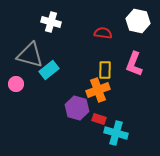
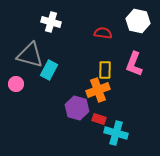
cyan rectangle: rotated 24 degrees counterclockwise
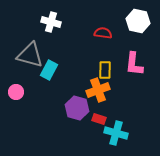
pink L-shape: rotated 15 degrees counterclockwise
pink circle: moved 8 px down
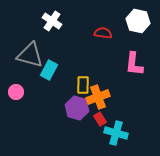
white cross: moved 1 px right, 1 px up; rotated 18 degrees clockwise
yellow rectangle: moved 22 px left, 15 px down
orange cross: moved 7 px down
red rectangle: moved 1 px right; rotated 40 degrees clockwise
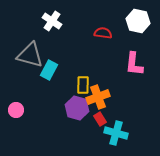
pink circle: moved 18 px down
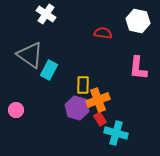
white cross: moved 6 px left, 7 px up
gray triangle: rotated 20 degrees clockwise
pink L-shape: moved 4 px right, 4 px down
orange cross: moved 3 px down
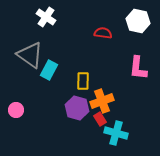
white cross: moved 3 px down
yellow rectangle: moved 4 px up
orange cross: moved 4 px right, 1 px down
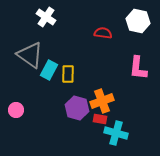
yellow rectangle: moved 15 px left, 7 px up
red rectangle: rotated 48 degrees counterclockwise
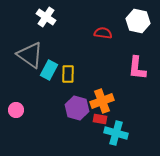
pink L-shape: moved 1 px left
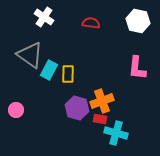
white cross: moved 2 px left
red semicircle: moved 12 px left, 10 px up
